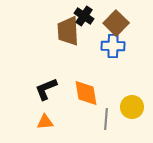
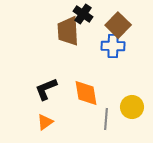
black cross: moved 1 px left, 2 px up
brown square: moved 2 px right, 2 px down
orange triangle: rotated 30 degrees counterclockwise
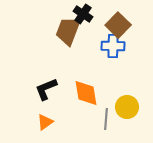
brown trapezoid: rotated 24 degrees clockwise
yellow circle: moved 5 px left
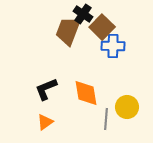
brown square: moved 16 px left, 2 px down
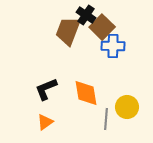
black cross: moved 3 px right, 1 px down
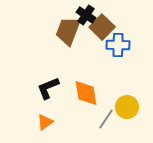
blue cross: moved 5 px right, 1 px up
black L-shape: moved 2 px right, 1 px up
gray line: rotated 30 degrees clockwise
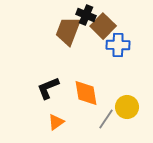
black cross: rotated 12 degrees counterclockwise
brown square: moved 1 px right, 1 px up
orange triangle: moved 11 px right
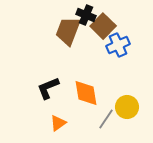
blue cross: rotated 25 degrees counterclockwise
orange triangle: moved 2 px right, 1 px down
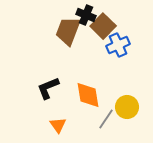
orange diamond: moved 2 px right, 2 px down
orange triangle: moved 2 px down; rotated 30 degrees counterclockwise
